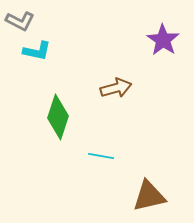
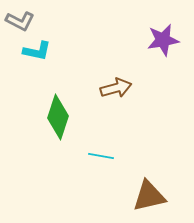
purple star: rotated 28 degrees clockwise
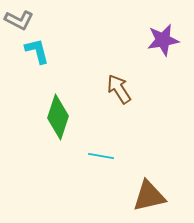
gray L-shape: moved 1 px left, 1 px up
cyan L-shape: rotated 116 degrees counterclockwise
brown arrow: moved 3 px right, 1 px down; rotated 108 degrees counterclockwise
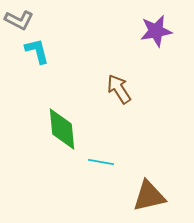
purple star: moved 7 px left, 9 px up
green diamond: moved 4 px right, 12 px down; rotated 24 degrees counterclockwise
cyan line: moved 6 px down
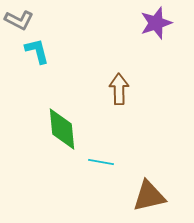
purple star: moved 8 px up; rotated 8 degrees counterclockwise
brown arrow: rotated 32 degrees clockwise
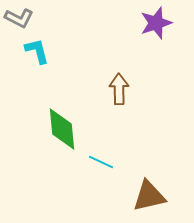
gray L-shape: moved 2 px up
cyan line: rotated 15 degrees clockwise
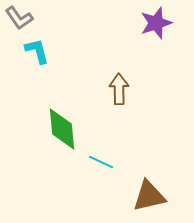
gray L-shape: rotated 28 degrees clockwise
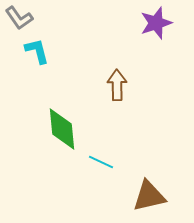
brown arrow: moved 2 px left, 4 px up
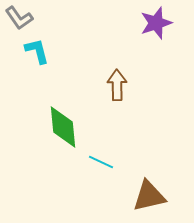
green diamond: moved 1 px right, 2 px up
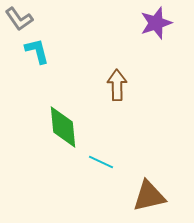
gray L-shape: moved 1 px down
